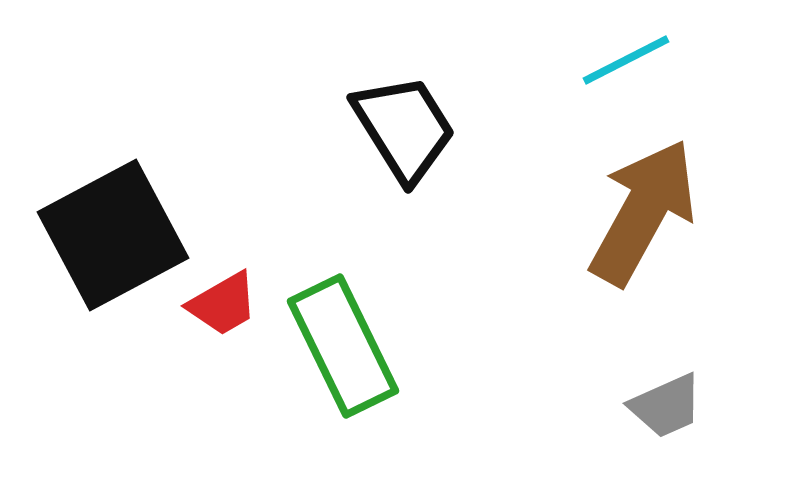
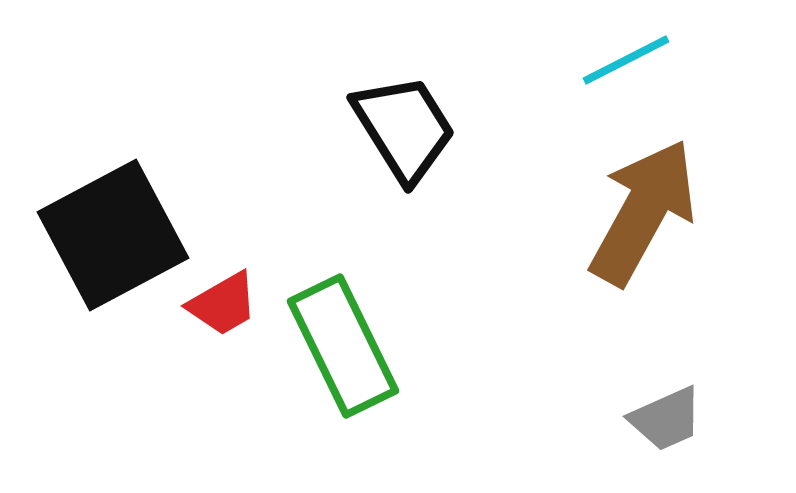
gray trapezoid: moved 13 px down
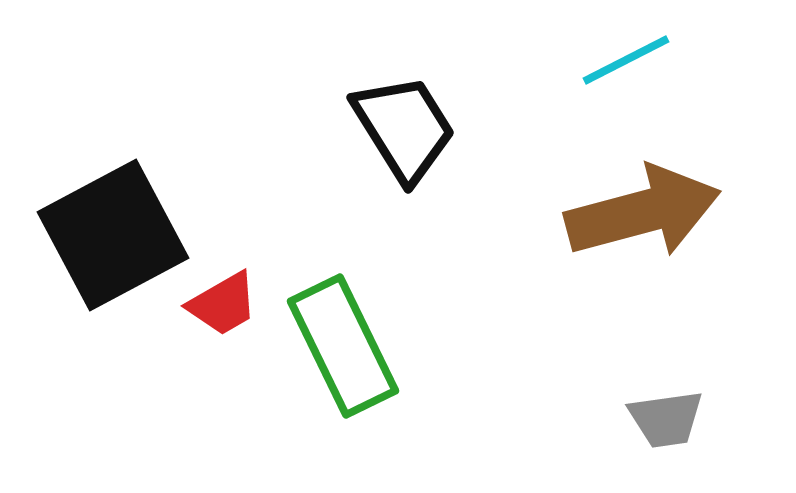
brown arrow: rotated 46 degrees clockwise
gray trapezoid: rotated 16 degrees clockwise
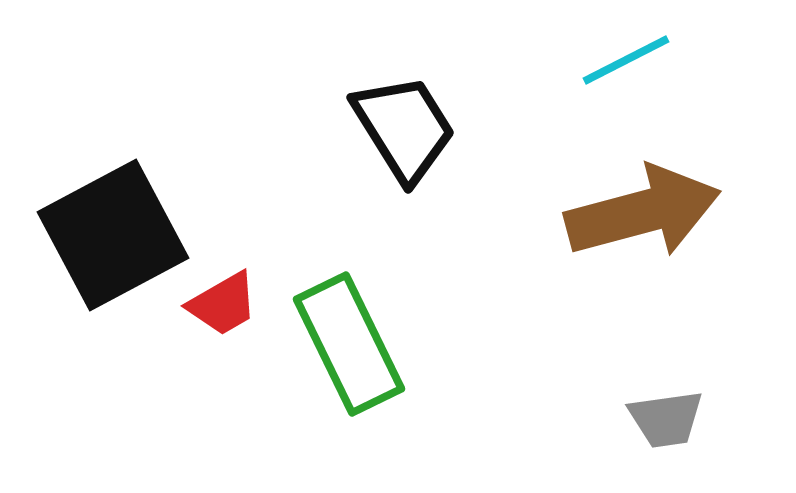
green rectangle: moved 6 px right, 2 px up
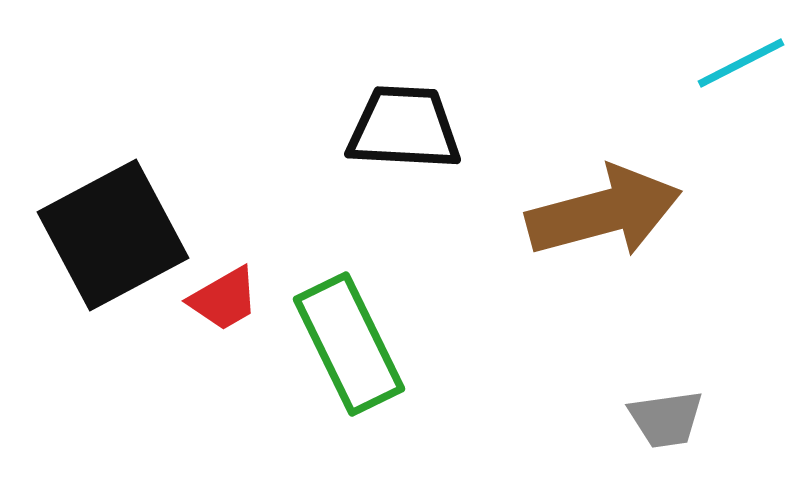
cyan line: moved 115 px right, 3 px down
black trapezoid: rotated 55 degrees counterclockwise
brown arrow: moved 39 px left
red trapezoid: moved 1 px right, 5 px up
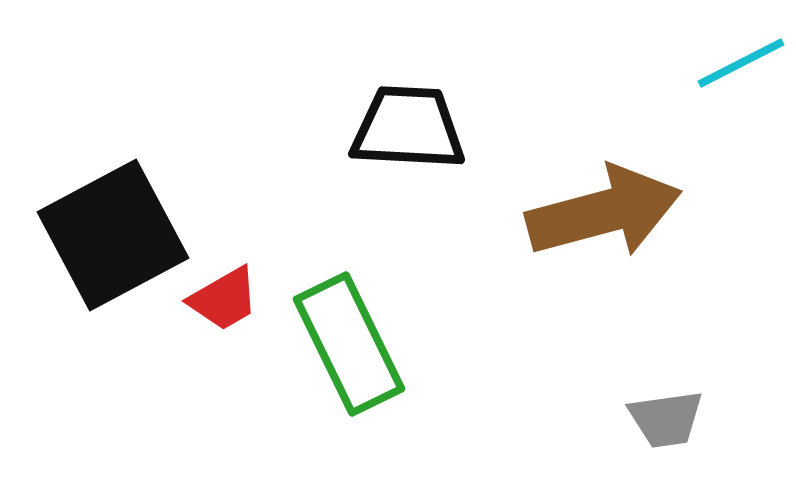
black trapezoid: moved 4 px right
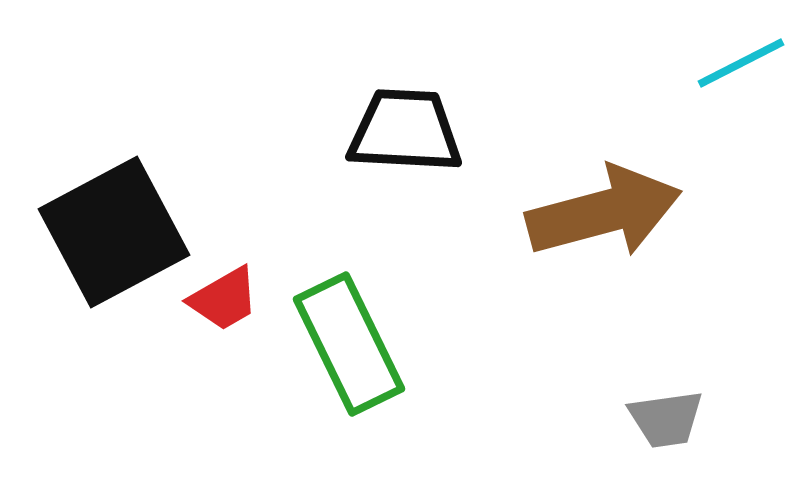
black trapezoid: moved 3 px left, 3 px down
black square: moved 1 px right, 3 px up
